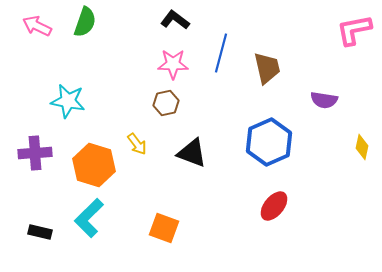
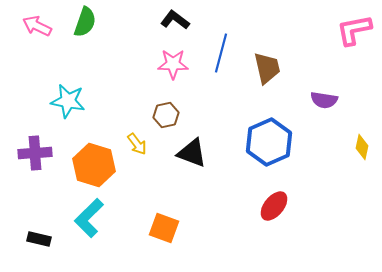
brown hexagon: moved 12 px down
black rectangle: moved 1 px left, 7 px down
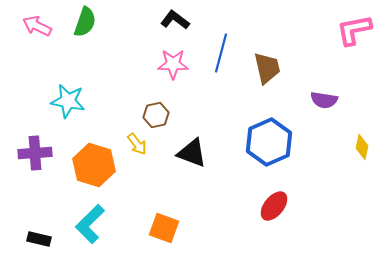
brown hexagon: moved 10 px left
cyan L-shape: moved 1 px right, 6 px down
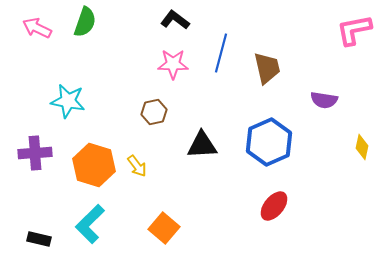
pink arrow: moved 2 px down
brown hexagon: moved 2 px left, 3 px up
yellow arrow: moved 22 px down
black triangle: moved 10 px right, 8 px up; rotated 24 degrees counterclockwise
orange square: rotated 20 degrees clockwise
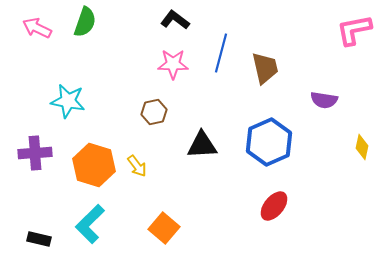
brown trapezoid: moved 2 px left
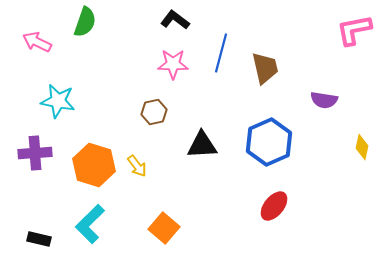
pink arrow: moved 14 px down
cyan star: moved 10 px left
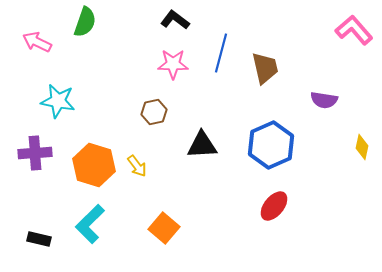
pink L-shape: rotated 60 degrees clockwise
blue hexagon: moved 2 px right, 3 px down
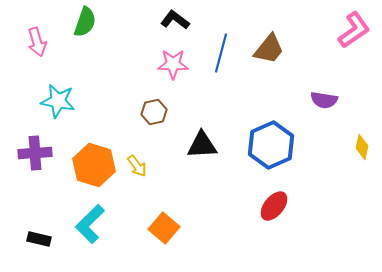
pink L-shape: rotated 96 degrees clockwise
pink arrow: rotated 132 degrees counterclockwise
brown trapezoid: moved 4 px right, 19 px up; rotated 52 degrees clockwise
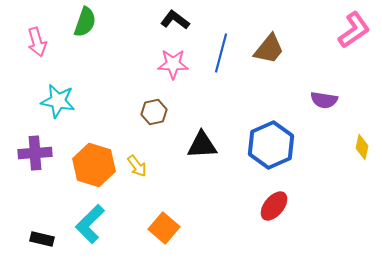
black rectangle: moved 3 px right
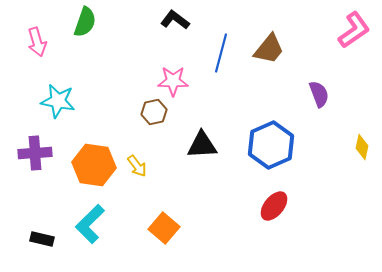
pink star: moved 17 px down
purple semicircle: moved 5 px left, 6 px up; rotated 120 degrees counterclockwise
orange hexagon: rotated 9 degrees counterclockwise
